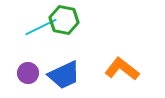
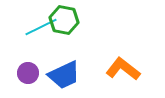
orange L-shape: moved 1 px right
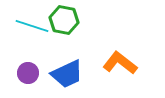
cyan line: moved 9 px left, 1 px up; rotated 44 degrees clockwise
orange L-shape: moved 3 px left, 6 px up
blue trapezoid: moved 3 px right, 1 px up
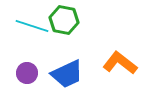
purple circle: moved 1 px left
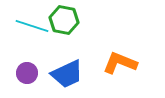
orange L-shape: rotated 16 degrees counterclockwise
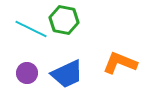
cyan line: moved 1 px left, 3 px down; rotated 8 degrees clockwise
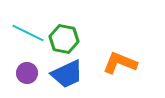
green hexagon: moved 19 px down
cyan line: moved 3 px left, 4 px down
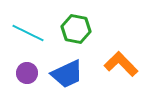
green hexagon: moved 12 px right, 10 px up
orange L-shape: moved 1 px right, 1 px down; rotated 24 degrees clockwise
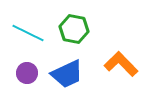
green hexagon: moved 2 px left
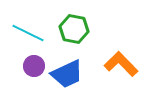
purple circle: moved 7 px right, 7 px up
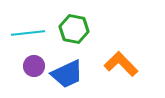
cyan line: rotated 32 degrees counterclockwise
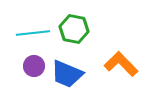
cyan line: moved 5 px right
blue trapezoid: rotated 48 degrees clockwise
